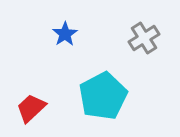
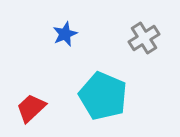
blue star: rotated 10 degrees clockwise
cyan pentagon: rotated 21 degrees counterclockwise
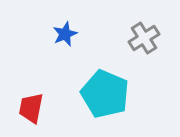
cyan pentagon: moved 2 px right, 2 px up
red trapezoid: rotated 36 degrees counterclockwise
